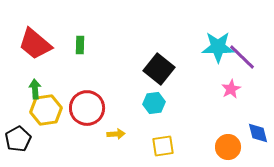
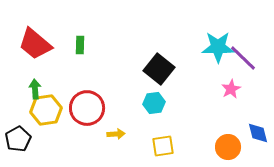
purple line: moved 1 px right, 1 px down
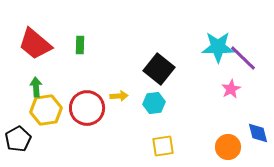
green arrow: moved 1 px right, 2 px up
yellow arrow: moved 3 px right, 38 px up
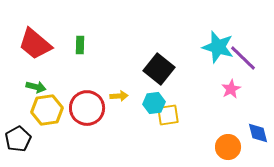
cyan star: rotated 16 degrees clockwise
green arrow: rotated 108 degrees clockwise
yellow hexagon: moved 1 px right
yellow square: moved 5 px right, 31 px up
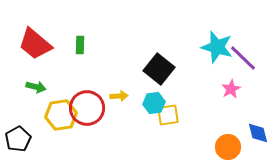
cyan star: moved 1 px left
yellow hexagon: moved 14 px right, 5 px down
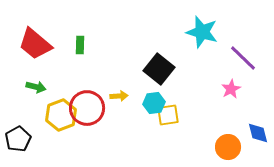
cyan star: moved 15 px left, 15 px up
yellow hexagon: rotated 12 degrees counterclockwise
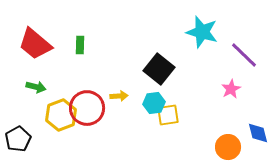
purple line: moved 1 px right, 3 px up
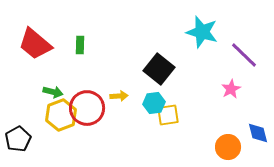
green arrow: moved 17 px right, 5 px down
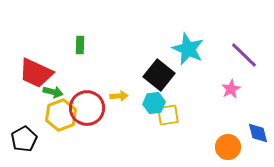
cyan star: moved 14 px left, 17 px down; rotated 8 degrees clockwise
red trapezoid: moved 1 px right, 29 px down; rotated 15 degrees counterclockwise
black square: moved 6 px down
black pentagon: moved 6 px right
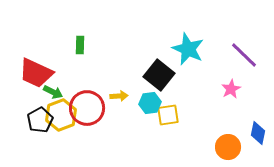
green arrow: rotated 12 degrees clockwise
cyan hexagon: moved 4 px left
blue diamond: rotated 25 degrees clockwise
black pentagon: moved 16 px right, 19 px up
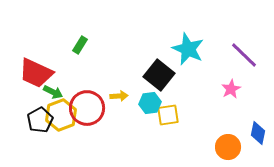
green rectangle: rotated 30 degrees clockwise
